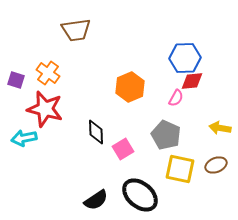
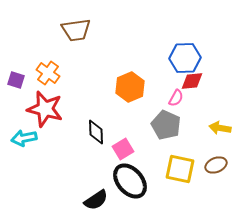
gray pentagon: moved 10 px up
black ellipse: moved 10 px left, 14 px up; rotated 9 degrees clockwise
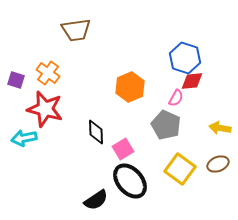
blue hexagon: rotated 20 degrees clockwise
brown ellipse: moved 2 px right, 1 px up
yellow square: rotated 24 degrees clockwise
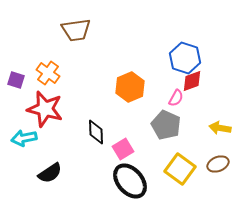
red diamond: rotated 15 degrees counterclockwise
black semicircle: moved 46 px left, 27 px up
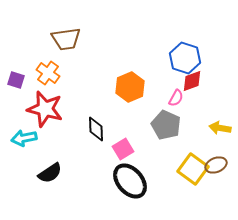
brown trapezoid: moved 10 px left, 9 px down
black diamond: moved 3 px up
brown ellipse: moved 2 px left, 1 px down
yellow square: moved 13 px right
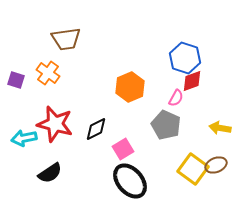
red star: moved 10 px right, 15 px down
black diamond: rotated 65 degrees clockwise
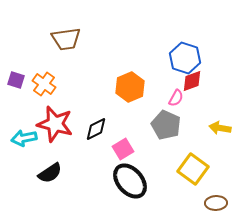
orange cross: moved 4 px left, 11 px down
brown ellipse: moved 38 px down; rotated 20 degrees clockwise
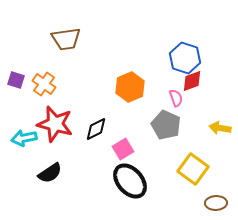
pink semicircle: rotated 48 degrees counterclockwise
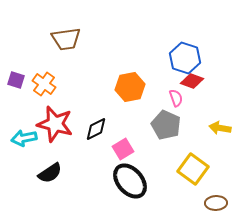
red diamond: rotated 40 degrees clockwise
orange hexagon: rotated 12 degrees clockwise
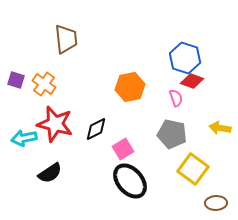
brown trapezoid: rotated 88 degrees counterclockwise
gray pentagon: moved 6 px right, 9 px down; rotated 12 degrees counterclockwise
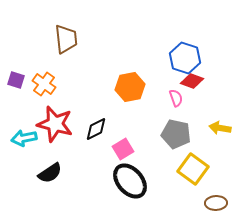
gray pentagon: moved 4 px right
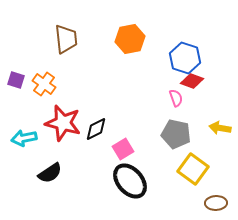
orange hexagon: moved 48 px up
red star: moved 8 px right, 1 px up
